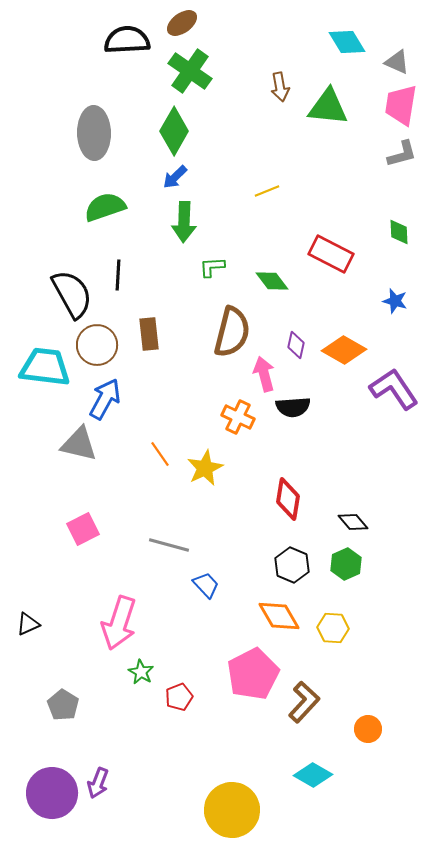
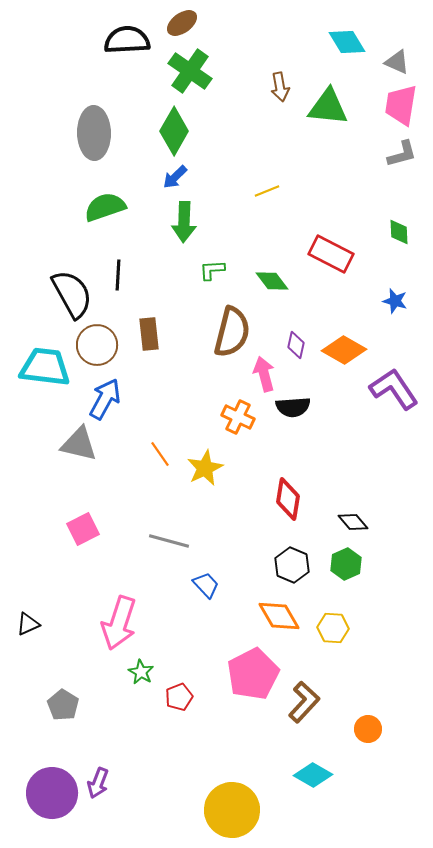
green L-shape at (212, 267): moved 3 px down
gray line at (169, 545): moved 4 px up
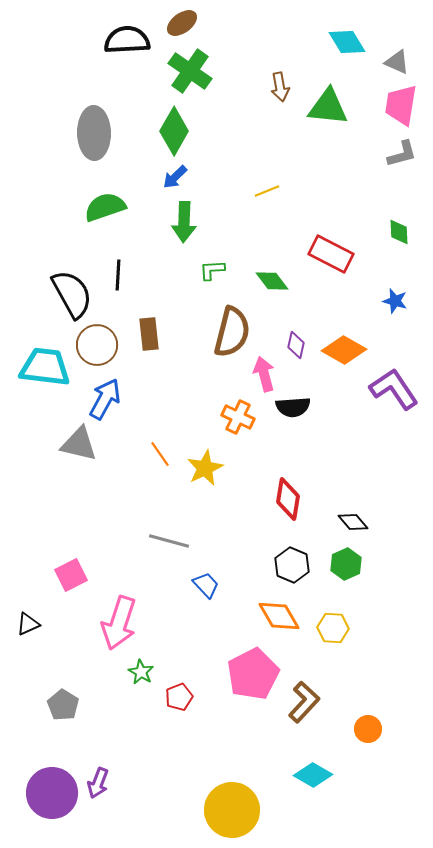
pink square at (83, 529): moved 12 px left, 46 px down
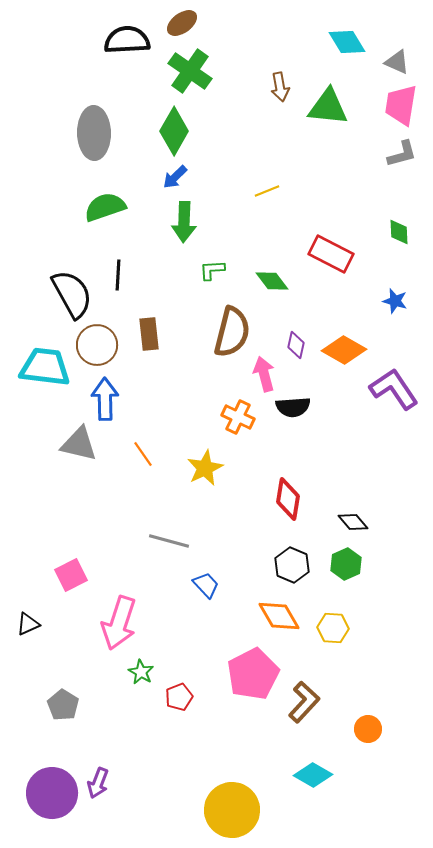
blue arrow at (105, 399): rotated 30 degrees counterclockwise
orange line at (160, 454): moved 17 px left
